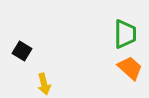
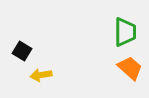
green trapezoid: moved 2 px up
yellow arrow: moved 3 px left, 9 px up; rotated 95 degrees clockwise
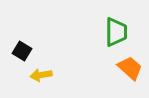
green trapezoid: moved 9 px left
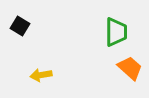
black square: moved 2 px left, 25 px up
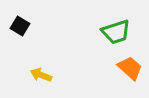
green trapezoid: rotated 72 degrees clockwise
yellow arrow: rotated 30 degrees clockwise
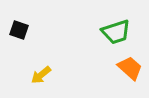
black square: moved 1 px left, 4 px down; rotated 12 degrees counterclockwise
yellow arrow: rotated 60 degrees counterclockwise
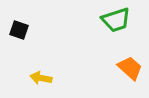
green trapezoid: moved 12 px up
yellow arrow: moved 3 px down; rotated 50 degrees clockwise
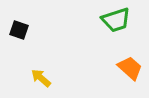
yellow arrow: rotated 30 degrees clockwise
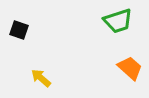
green trapezoid: moved 2 px right, 1 px down
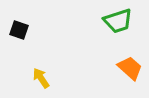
yellow arrow: rotated 15 degrees clockwise
